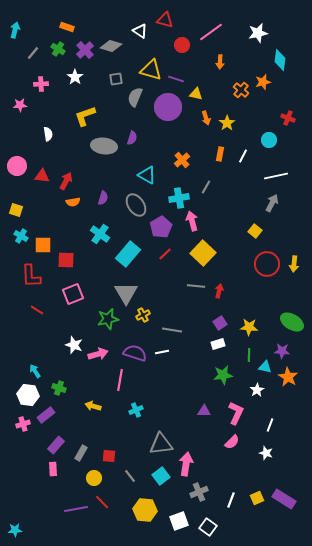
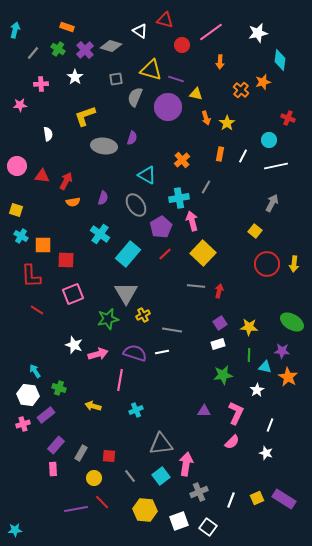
white line at (276, 176): moved 10 px up
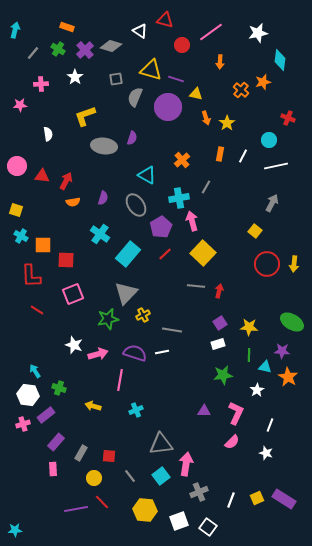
gray triangle at (126, 293): rotated 15 degrees clockwise
purple rectangle at (56, 445): moved 3 px up
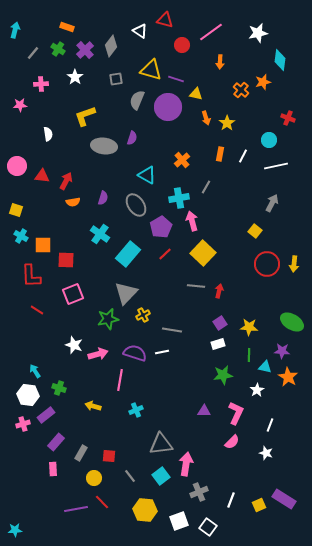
gray diamond at (111, 46): rotated 70 degrees counterclockwise
gray semicircle at (135, 97): moved 2 px right, 3 px down
yellow square at (257, 498): moved 2 px right, 7 px down
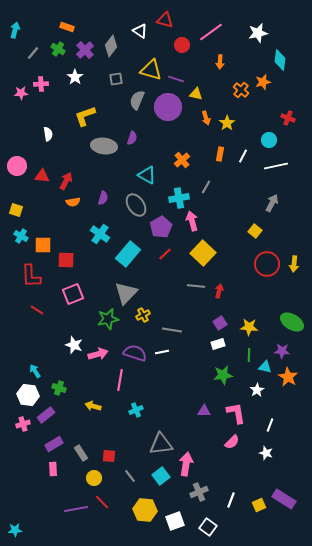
pink star at (20, 105): moved 1 px right, 12 px up
pink L-shape at (236, 413): rotated 35 degrees counterclockwise
purple rectangle at (56, 442): moved 2 px left, 2 px down; rotated 18 degrees clockwise
gray rectangle at (81, 453): rotated 63 degrees counterclockwise
white square at (179, 521): moved 4 px left
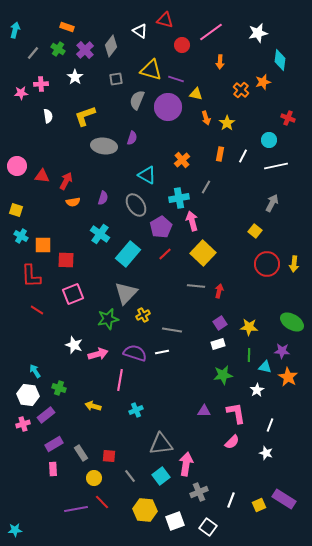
white semicircle at (48, 134): moved 18 px up
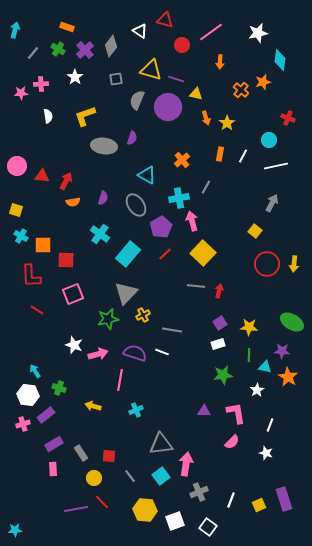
white line at (162, 352): rotated 32 degrees clockwise
purple rectangle at (284, 499): rotated 40 degrees clockwise
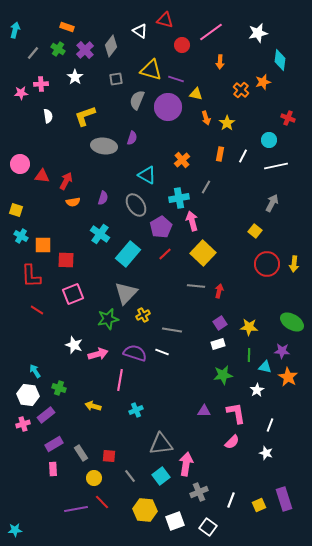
pink circle at (17, 166): moved 3 px right, 2 px up
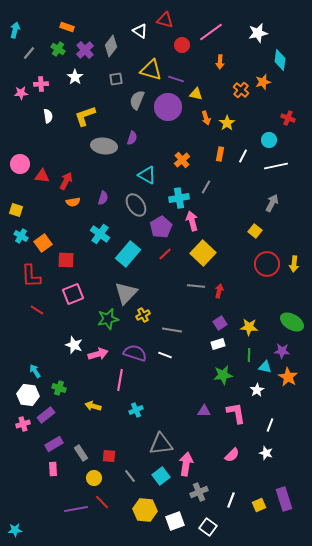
gray line at (33, 53): moved 4 px left
orange square at (43, 245): moved 2 px up; rotated 36 degrees counterclockwise
white line at (162, 352): moved 3 px right, 3 px down
pink semicircle at (232, 442): moved 13 px down
